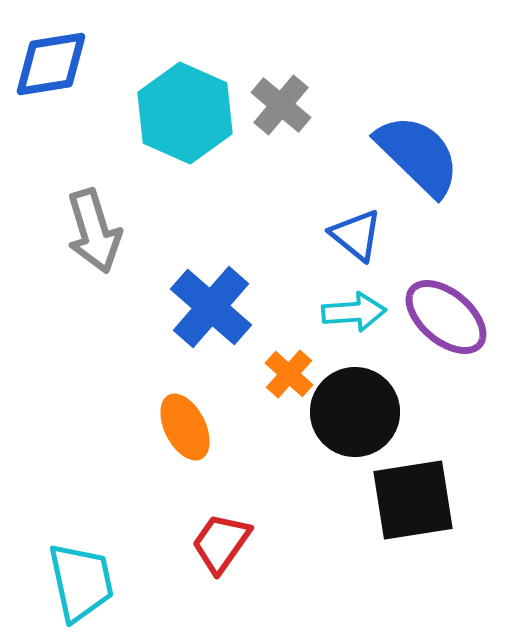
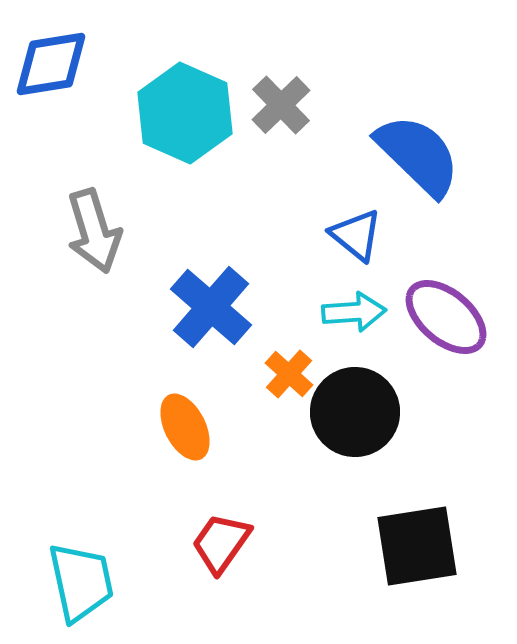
gray cross: rotated 6 degrees clockwise
black square: moved 4 px right, 46 px down
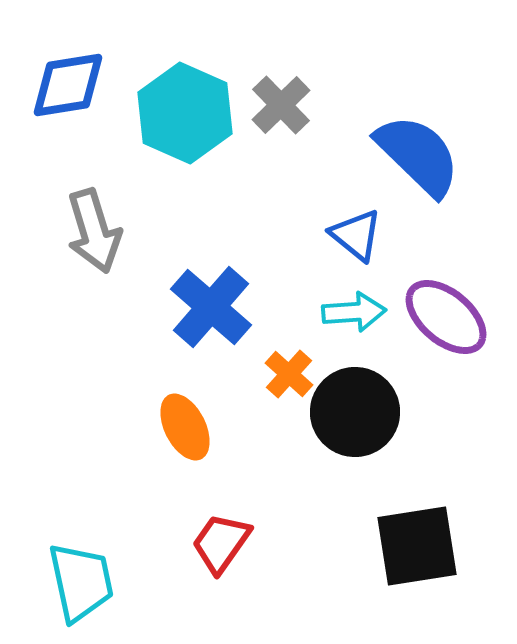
blue diamond: moved 17 px right, 21 px down
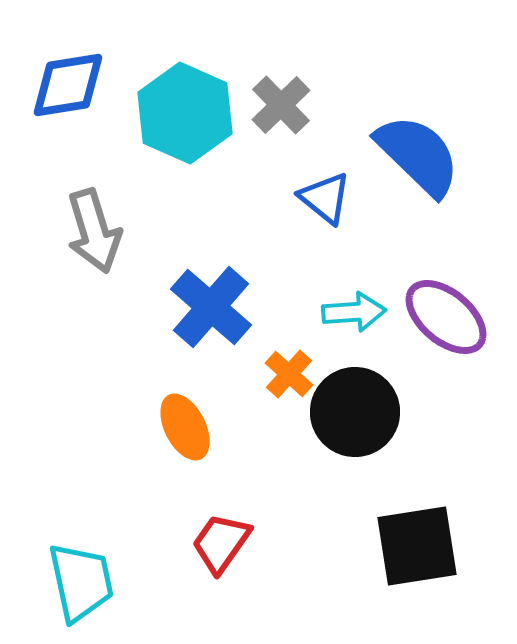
blue triangle: moved 31 px left, 37 px up
